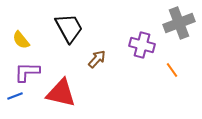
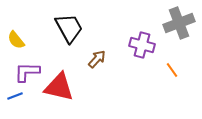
yellow semicircle: moved 5 px left
red triangle: moved 2 px left, 6 px up
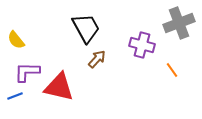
black trapezoid: moved 17 px right
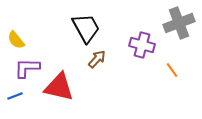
purple L-shape: moved 4 px up
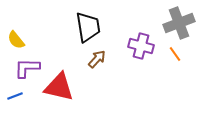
black trapezoid: moved 2 px right, 1 px up; rotated 20 degrees clockwise
purple cross: moved 1 px left, 1 px down
orange line: moved 3 px right, 16 px up
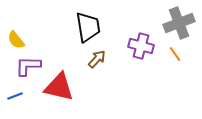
purple L-shape: moved 1 px right, 2 px up
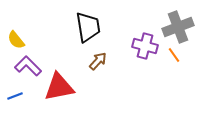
gray cross: moved 1 px left, 4 px down
purple cross: moved 4 px right
orange line: moved 1 px left, 1 px down
brown arrow: moved 1 px right, 2 px down
purple L-shape: rotated 44 degrees clockwise
red triangle: rotated 24 degrees counterclockwise
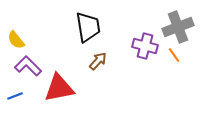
red triangle: moved 1 px down
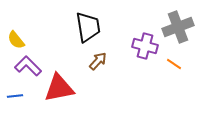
orange line: moved 9 px down; rotated 21 degrees counterclockwise
blue line: rotated 14 degrees clockwise
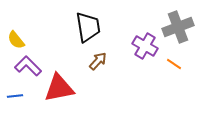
purple cross: rotated 15 degrees clockwise
